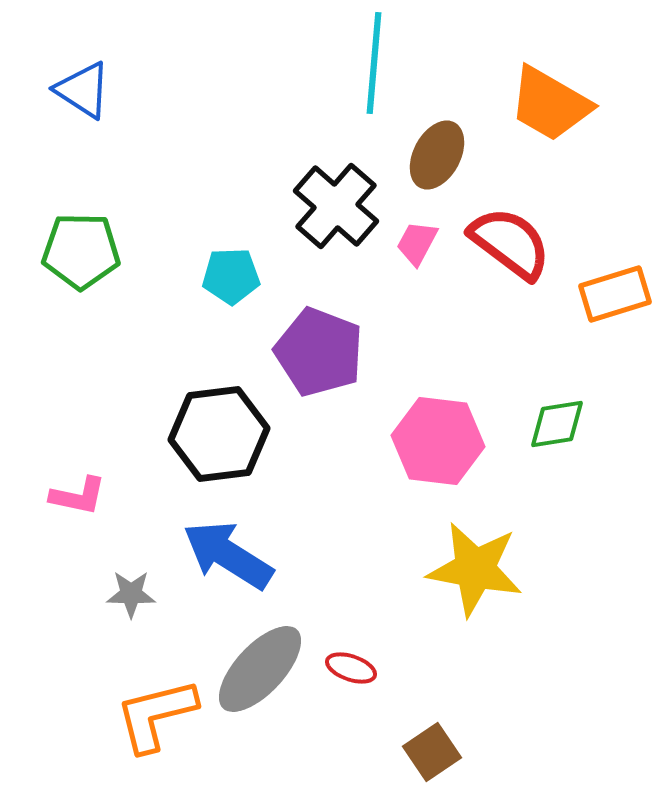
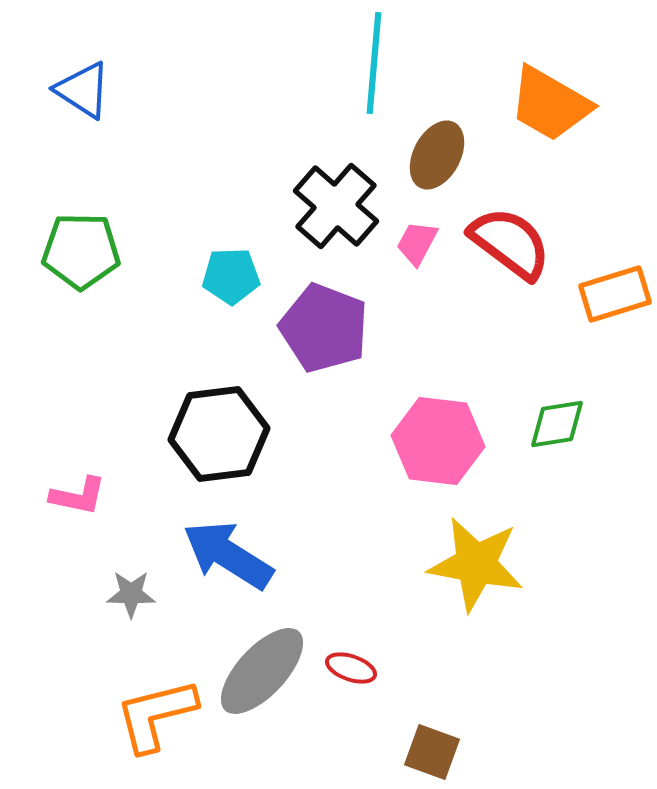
purple pentagon: moved 5 px right, 24 px up
yellow star: moved 1 px right, 5 px up
gray ellipse: moved 2 px right, 2 px down
brown square: rotated 36 degrees counterclockwise
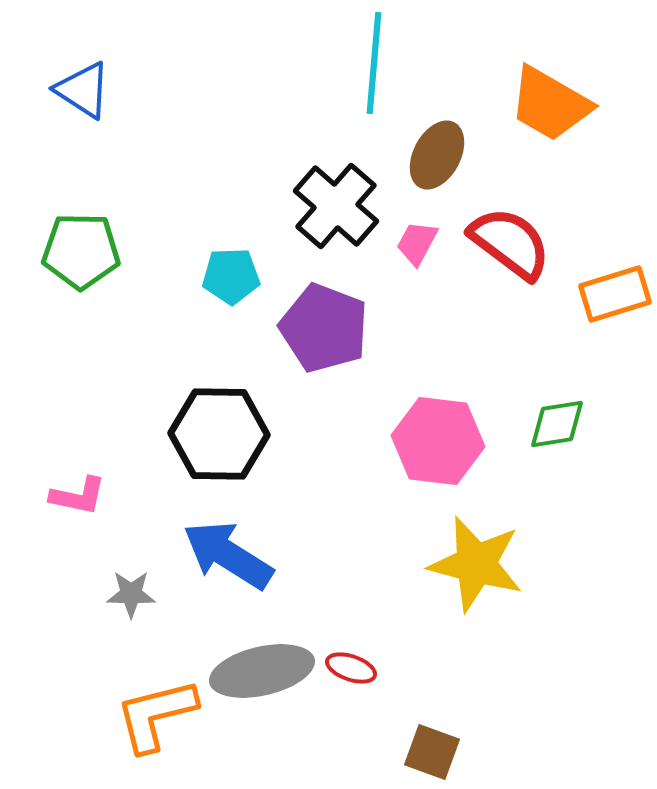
black hexagon: rotated 8 degrees clockwise
yellow star: rotated 4 degrees clockwise
gray ellipse: rotated 34 degrees clockwise
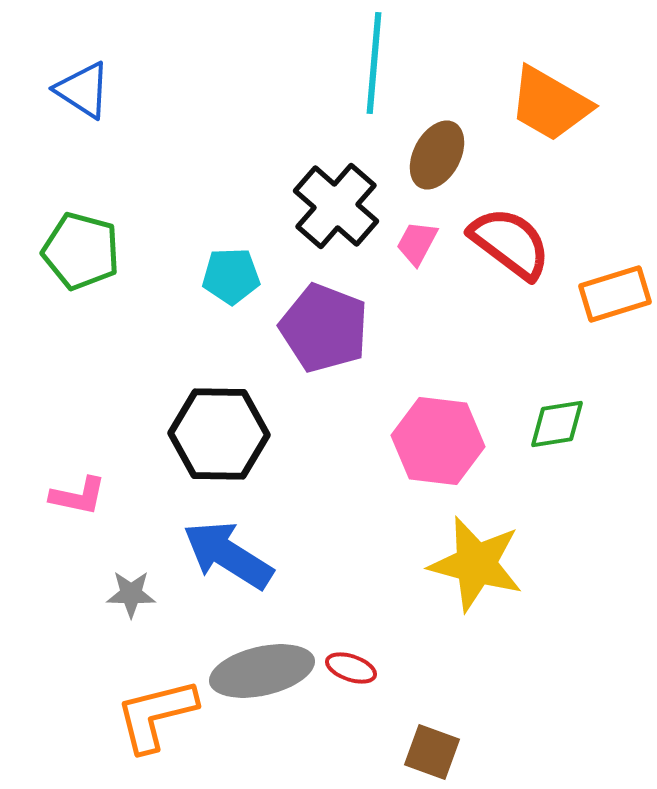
green pentagon: rotated 14 degrees clockwise
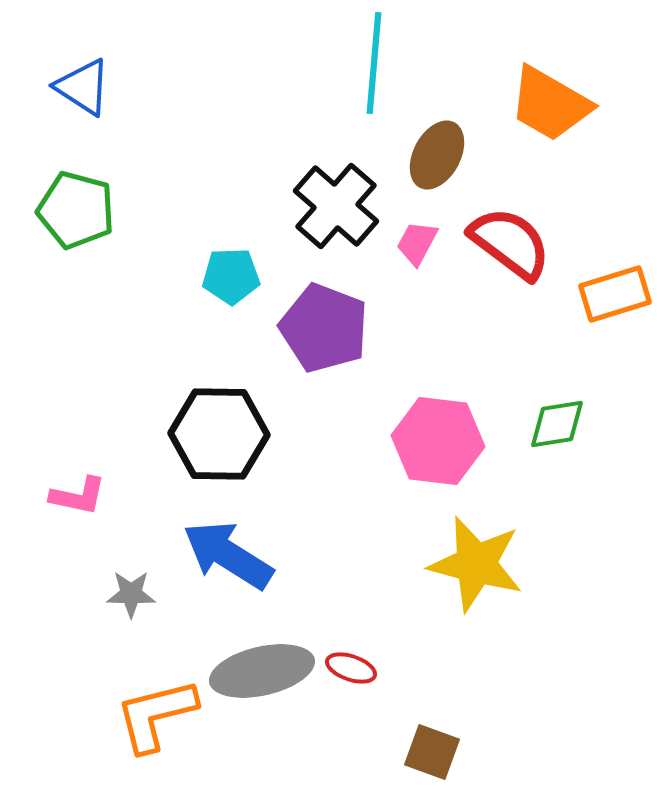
blue triangle: moved 3 px up
green pentagon: moved 5 px left, 41 px up
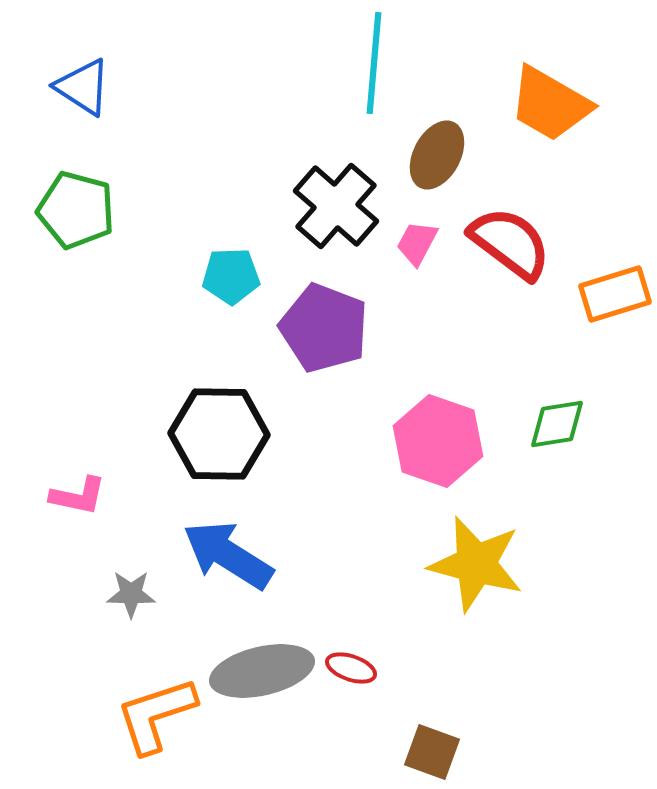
pink hexagon: rotated 12 degrees clockwise
orange L-shape: rotated 4 degrees counterclockwise
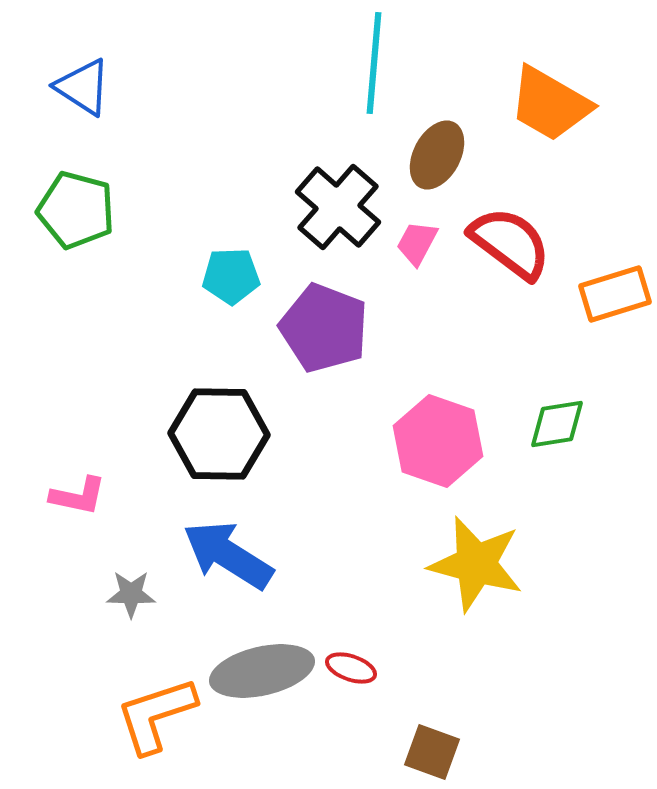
black cross: moved 2 px right, 1 px down
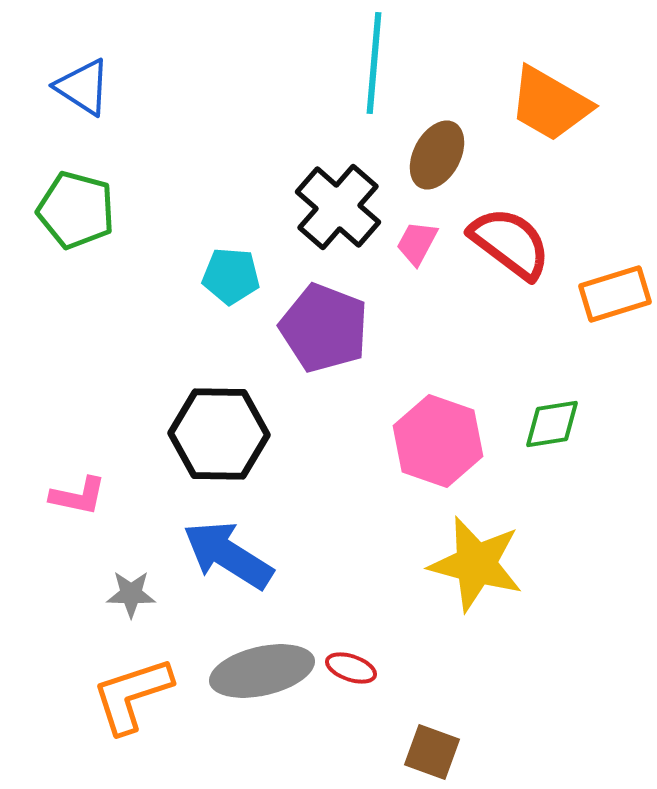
cyan pentagon: rotated 6 degrees clockwise
green diamond: moved 5 px left
orange L-shape: moved 24 px left, 20 px up
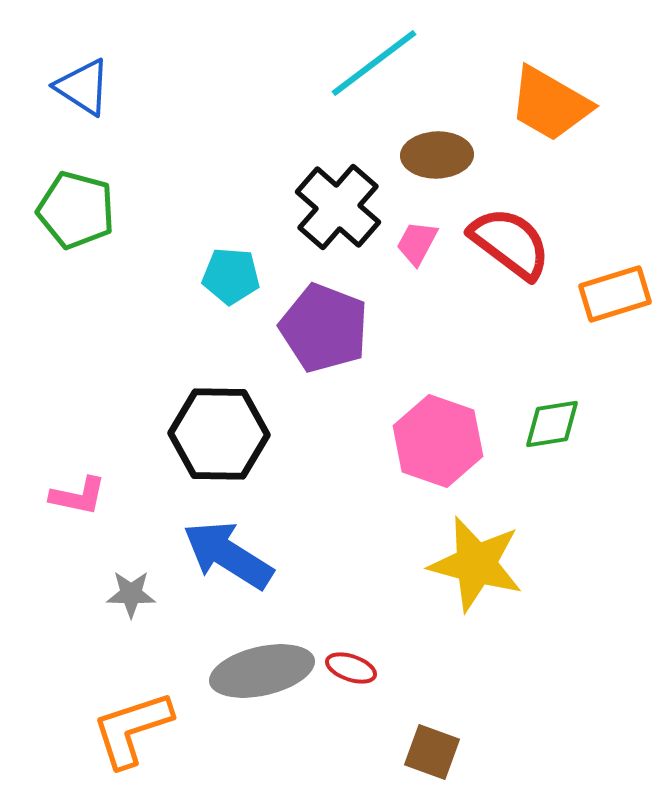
cyan line: rotated 48 degrees clockwise
brown ellipse: rotated 60 degrees clockwise
orange L-shape: moved 34 px down
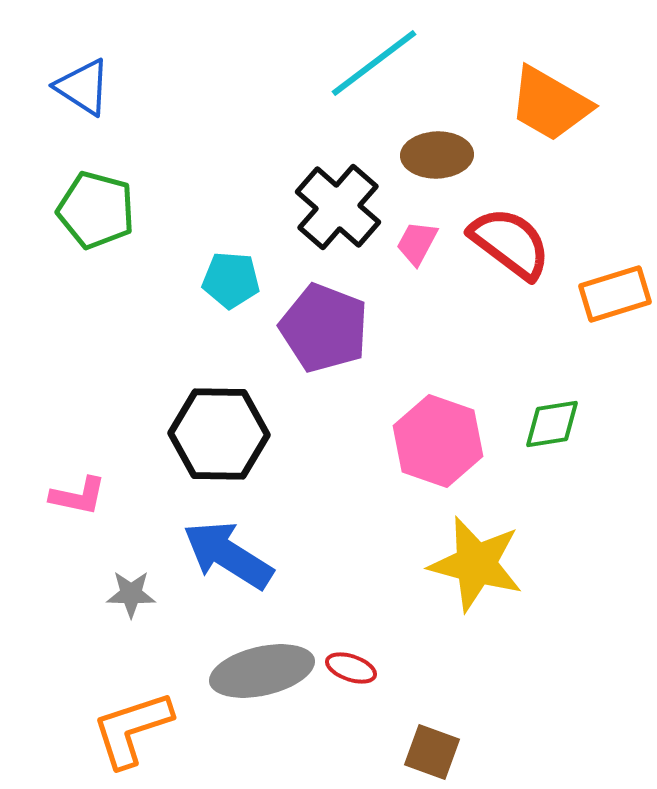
green pentagon: moved 20 px right
cyan pentagon: moved 4 px down
